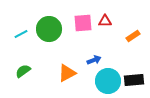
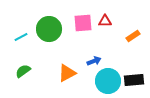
cyan line: moved 3 px down
blue arrow: moved 1 px down
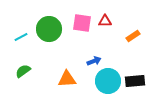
pink square: moved 1 px left; rotated 12 degrees clockwise
orange triangle: moved 6 px down; rotated 24 degrees clockwise
black rectangle: moved 1 px right, 1 px down
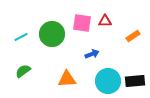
green circle: moved 3 px right, 5 px down
blue arrow: moved 2 px left, 7 px up
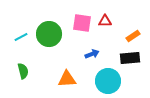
green circle: moved 3 px left
green semicircle: rotated 112 degrees clockwise
black rectangle: moved 5 px left, 23 px up
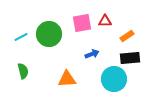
pink square: rotated 18 degrees counterclockwise
orange rectangle: moved 6 px left
cyan circle: moved 6 px right, 2 px up
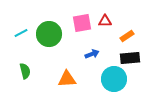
cyan line: moved 4 px up
green semicircle: moved 2 px right
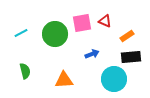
red triangle: rotated 24 degrees clockwise
green circle: moved 6 px right
black rectangle: moved 1 px right, 1 px up
orange triangle: moved 3 px left, 1 px down
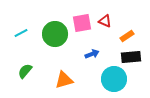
green semicircle: rotated 126 degrees counterclockwise
orange triangle: rotated 12 degrees counterclockwise
